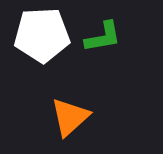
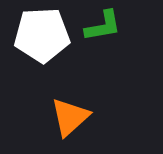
green L-shape: moved 11 px up
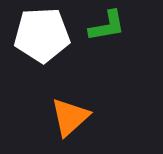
green L-shape: moved 4 px right
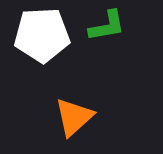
orange triangle: moved 4 px right
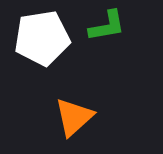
white pentagon: moved 3 px down; rotated 6 degrees counterclockwise
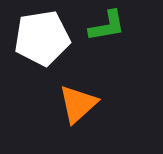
orange triangle: moved 4 px right, 13 px up
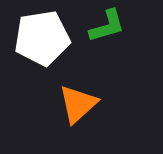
green L-shape: rotated 6 degrees counterclockwise
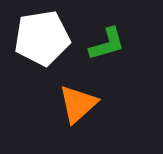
green L-shape: moved 18 px down
